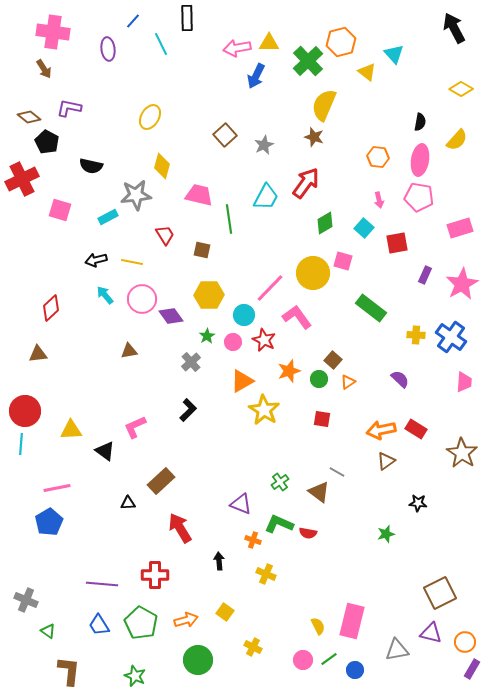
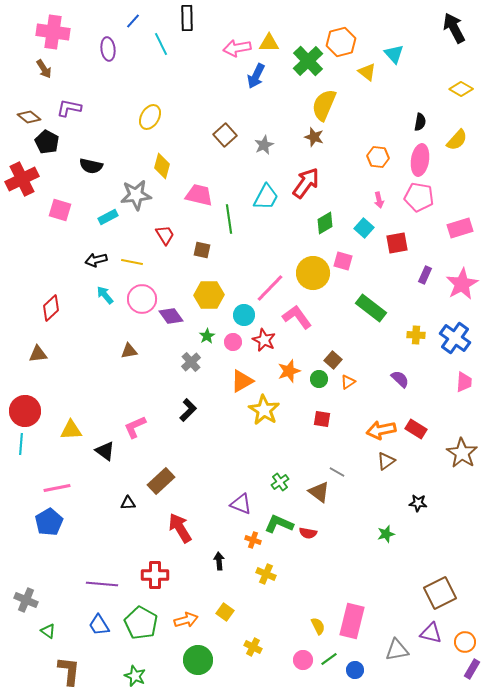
blue cross at (451, 337): moved 4 px right, 1 px down
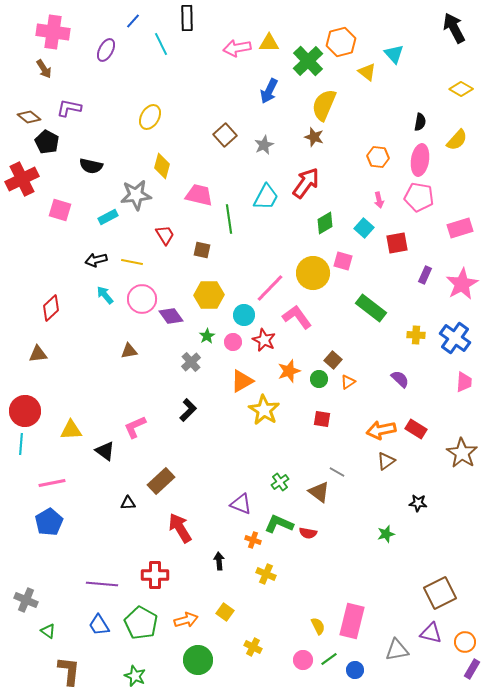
purple ellipse at (108, 49): moved 2 px left, 1 px down; rotated 35 degrees clockwise
blue arrow at (256, 76): moved 13 px right, 15 px down
pink line at (57, 488): moved 5 px left, 5 px up
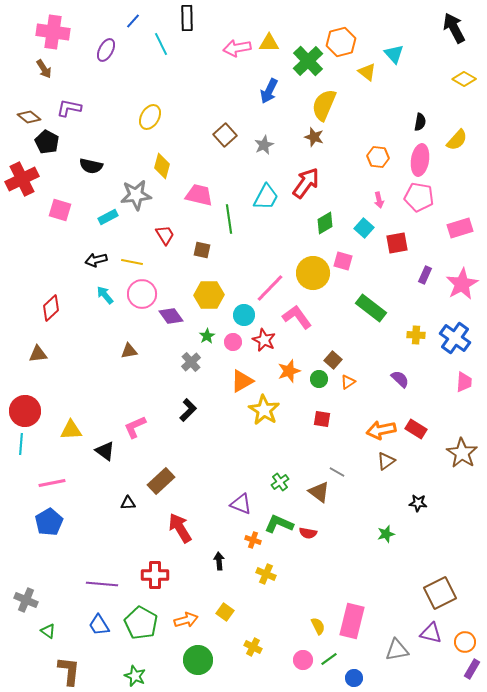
yellow diamond at (461, 89): moved 3 px right, 10 px up
pink circle at (142, 299): moved 5 px up
blue circle at (355, 670): moved 1 px left, 8 px down
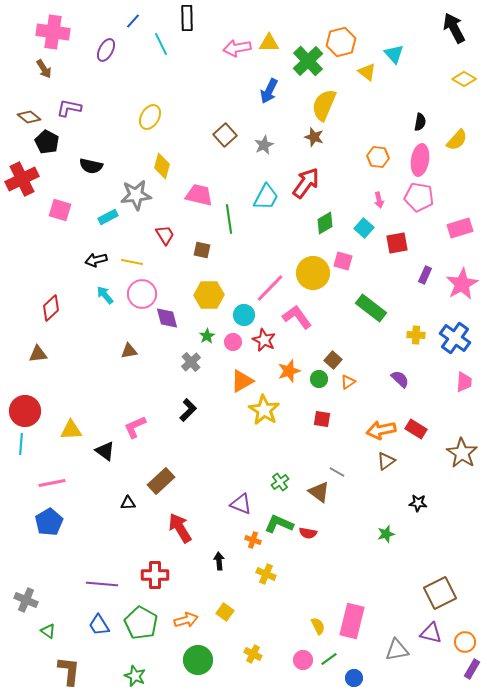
purple diamond at (171, 316): moved 4 px left, 2 px down; rotated 20 degrees clockwise
yellow cross at (253, 647): moved 7 px down
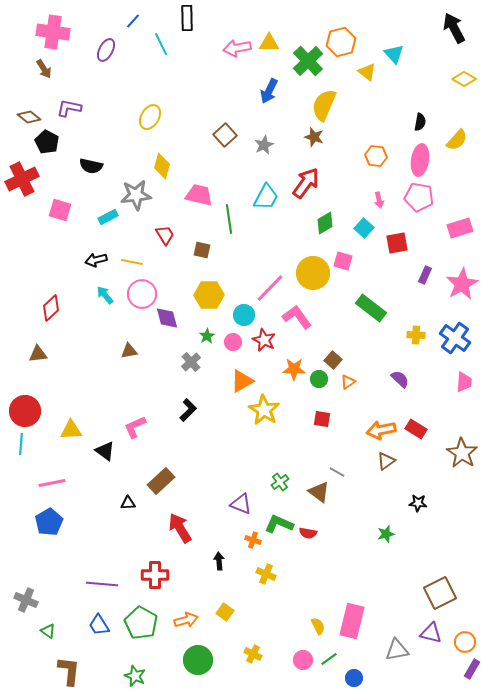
orange hexagon at (378, 157): moved 2 px left, 1 px up
orange star at (289, 371): moved 5 px right, 2 px up; rotated 20 degrees clockwise
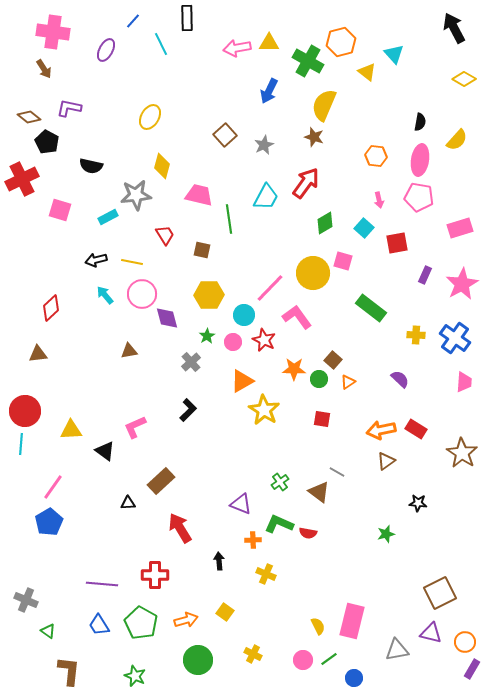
green cross at (308, 61): rotated 16 degrees counterclockwise
pink line at (52, 483): moved 1 px right, 4 px down; rotated 44 degrees counterclockwise
orange cross at (253, 540): rotated 21 degrees counterclockwise
